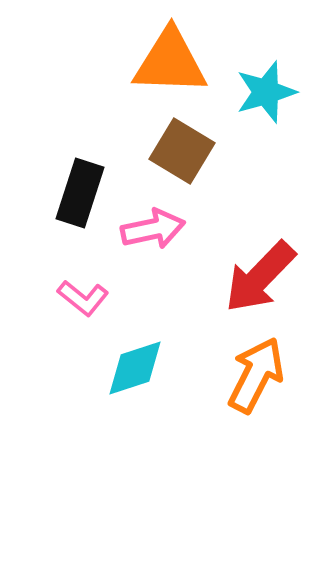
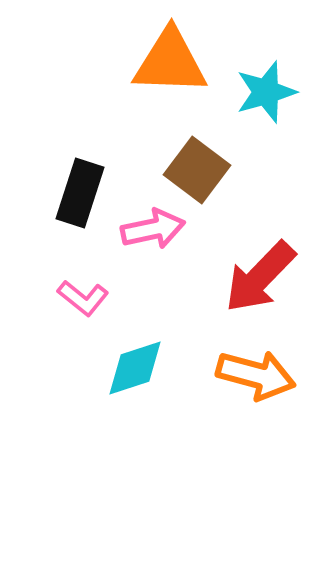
brown square: moved 15 px right, 19 px down; rotated 6 degrees clockwise
orange arrow: rotated 78 degrees clockwise
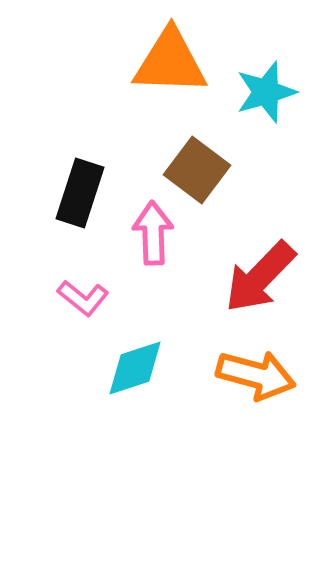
pink arrow: moved 4 px down; rotated 80 degrees counterclockwise
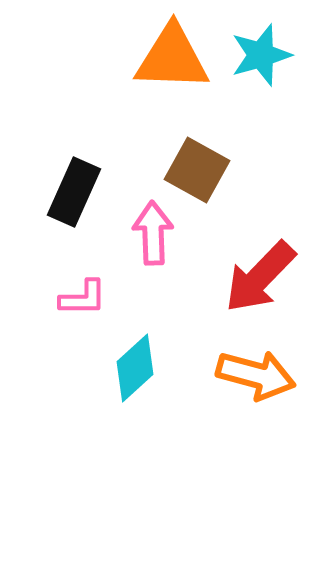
orange triangle: moved 2 px right, 4 px up
cyan star: moved 5 px left, 37 px up
brown square: rotated 8 degrees counterclockwise
black rectangle: moved 6 px left, 1 px up; rotated 6 degrees clockwise
pink L-shape: rotated 39 degrees counterclockwise
cyan diamond: rotated 24 degrees counterclockwise
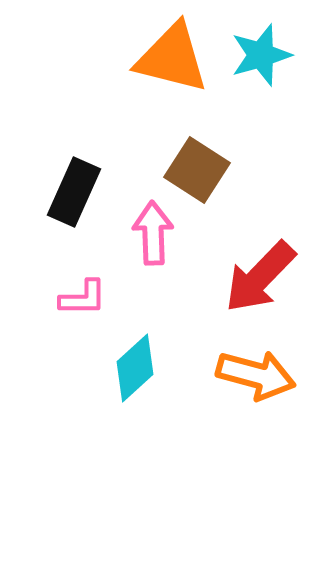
orange triangle: rotated 12 degrees clockwise
brown square: rotated 4 degrees clockwise
